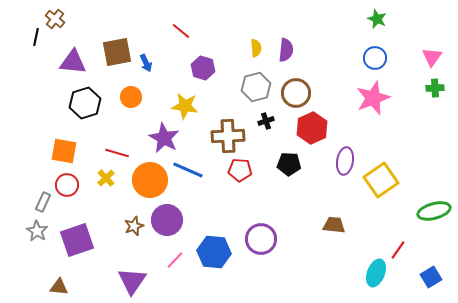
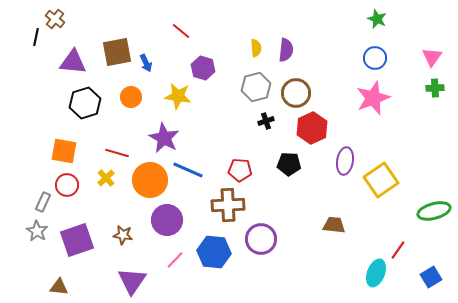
yellow star at (185, 106): moved 7 px left, 10 px up
brown cross at (228, 136): moved 69 px down
brown star at (134, 226): moved 11 px left, 9 px down; rotated 30 degrees clockwise
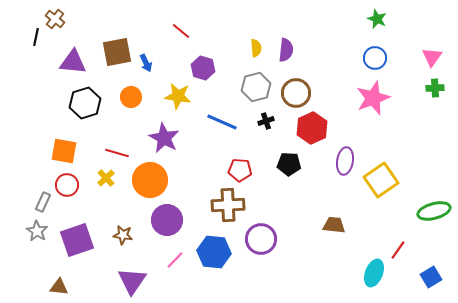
blue line at (188, 170): moved 34 px right, 48 px up
cyan ellipse at (376, 273): moved 2 px left
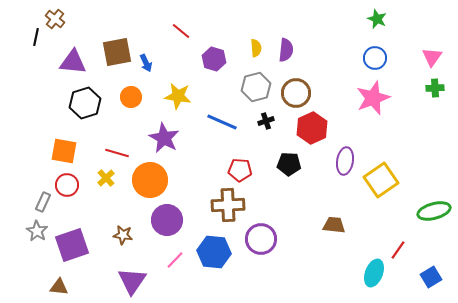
purple hexagon at (203, 68): moved 11 px right, 9 px up
purple square at (77, 240): moved 5 px left, 5 px down
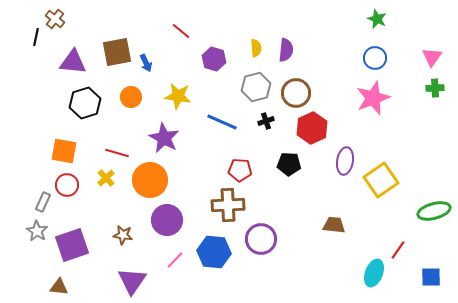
blue square at (431, 277): rotated 30 degrees clockwise
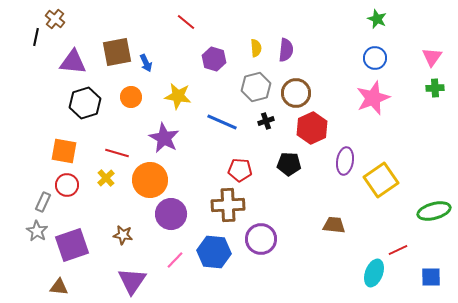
red line at (181, 31): moved 5 px right, 9 px up
purple circle at (167, 220): moved 4 px right, 6 px up
red line at (398, 250): rotated 30 degrees clockwise
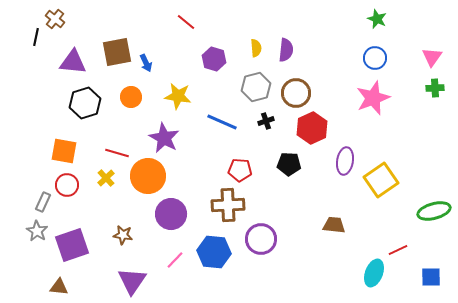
orange circle at (150, 180): moved 2 px left, 4 px up
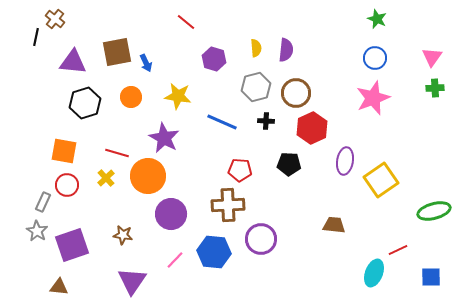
black cross at (266, 121): rotated 21 degrees clockwise
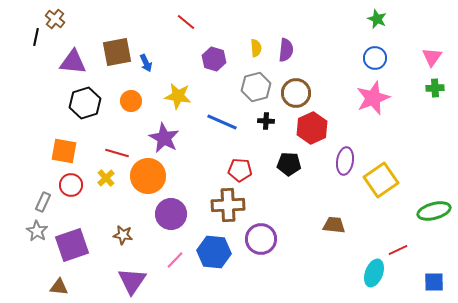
orange circle at (131, 97): moved 4 px down
red circle at (67, 185): moved 4 px right
blue square at (431, 277): moved 3 px right, 5 px down
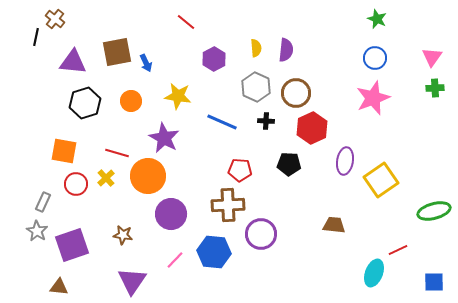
purple hexagon at (214, 59): rotated 15 degrees clockwise
gray hexagon at (256, 87): rotated 20 degrees counterclockwise
red circle at (71, 185): moved 5 px right, 1 px up
purple circle at (261, 239): moved 5 px up
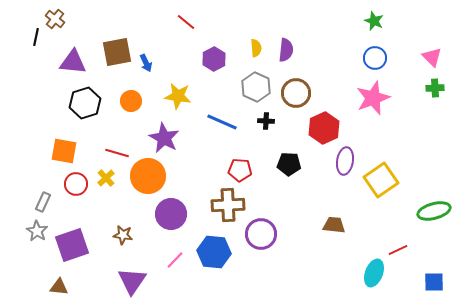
green star at (377, 19): moved 3 px left, 2 px down
pink triangle at (432, 57): rotated 20 degrees counterclockwise
red hexagon at (312, 128): moved 12 px right
